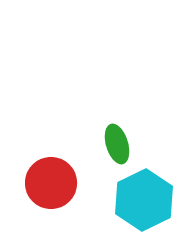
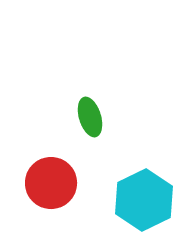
green ellipse: moved 27 px left, 27 px up
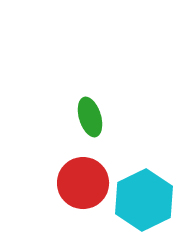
red circle: moved 32 px right
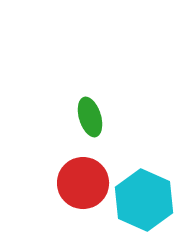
cyan hexagon: rotated 10 degrees counterclockwise
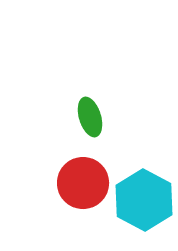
cyan hexagon: rotated 4 degrees clockwise
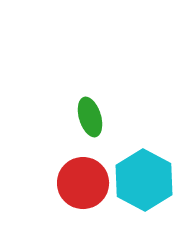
cyan hexagon: moved 20 px up
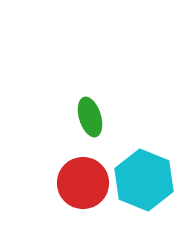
cyan hexagon: rotated 6 degrees counterclockwise
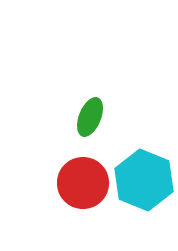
green ellipse: rotated 39 degrees clockwise
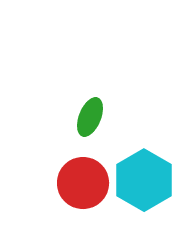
cyan hexagon: rotated 8 degrees clockwise
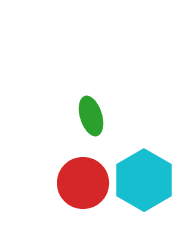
green ellipse: moved 1 px right, 1 px up; rotated 39 degrees counterclockwise
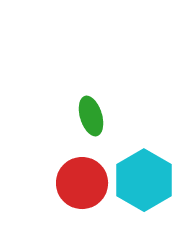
red circle: moved 1 px left
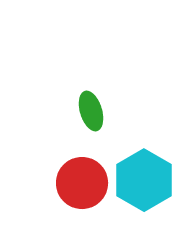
green ellipse: moved 5 px up
